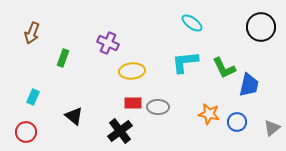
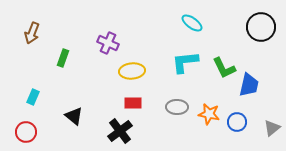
gray ellipse: moved 19 px right
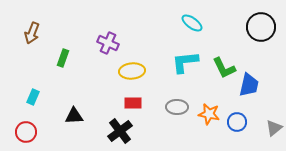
black triangle: rotated 42 degrees counterclockwise
gray triangle: moved 2 px right
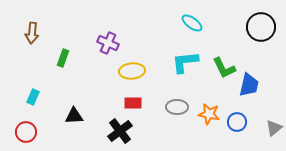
brown arrow: rotated 15 degrees counterclockwise
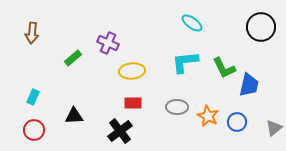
green rectangle: moved 10 px right; rotated 30 degrees clockwise
orange star: moved 1 px left, 2 px down; rotated 15 degrees clockwise
red circle: moved 8 px right, 2 px up
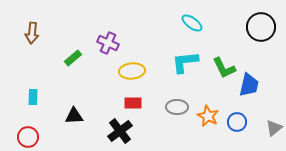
cyan rectangle: rotated 21 degrees counterclockwise
red circle: moved 6 px left, 7 px down
